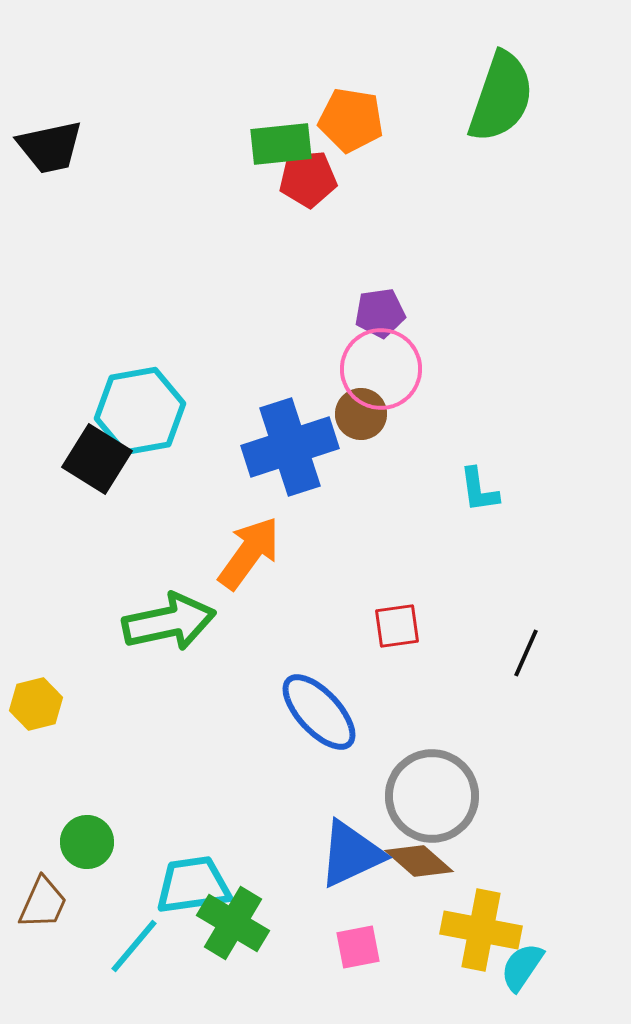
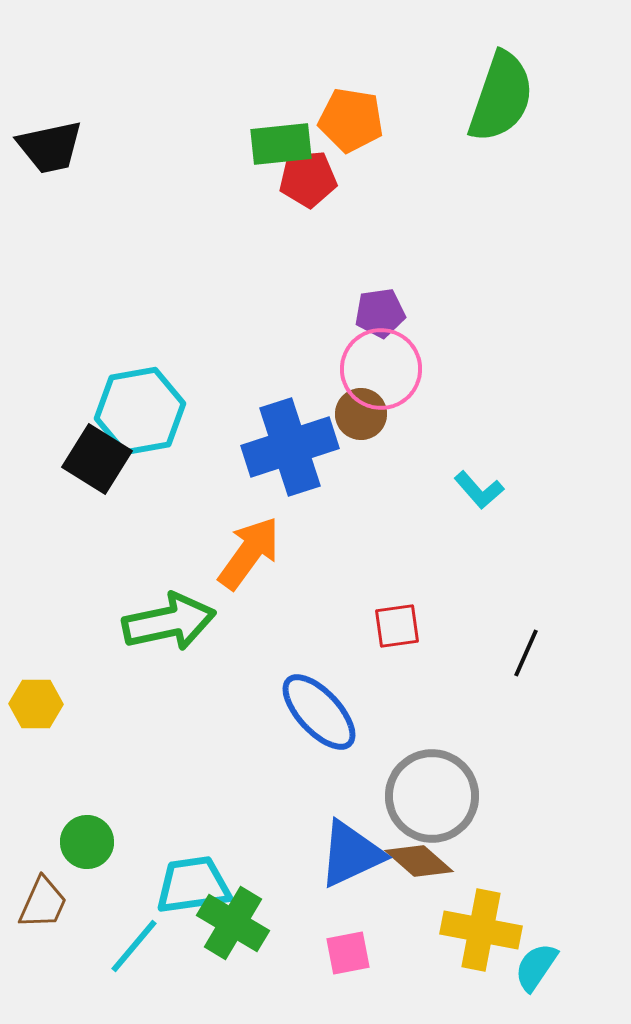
cyan L-shape: rotated 33 degrees counterclockwise
yellow hexagon: rotated 15 degrees clockwise
pink square: moved 10 px left, 6 px down
cyan semicircle: moved 14 px right
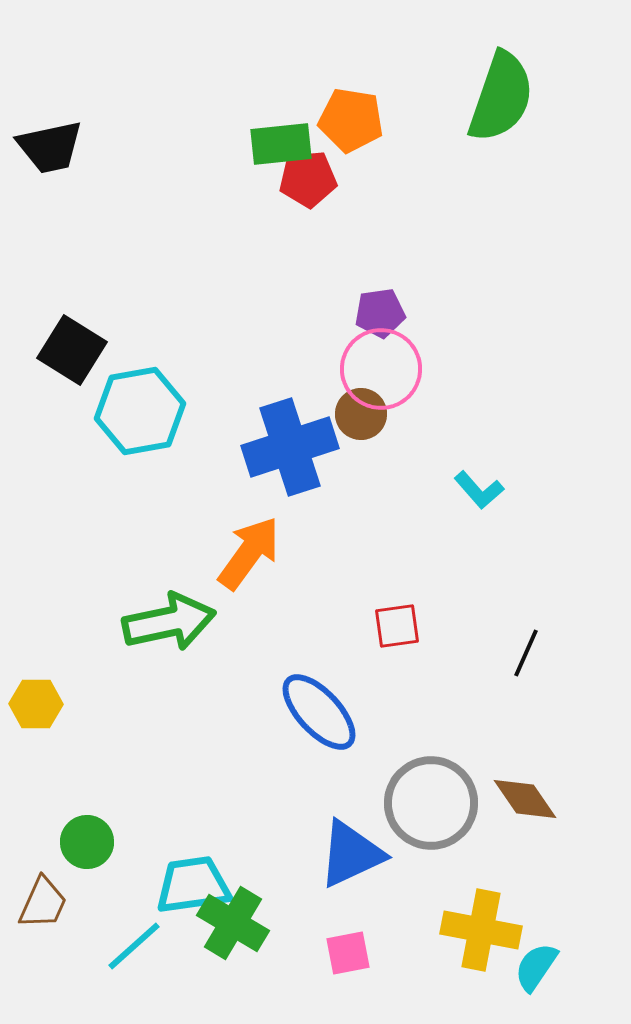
black square: moved 25 px left, 109 px up
gray circle: moved 1 px left, 7 px down
brown diamond: moved 106 px right, 62 px up; rotated 14 degrees clockwise
cyan line: rotated 8 degrees clockwise
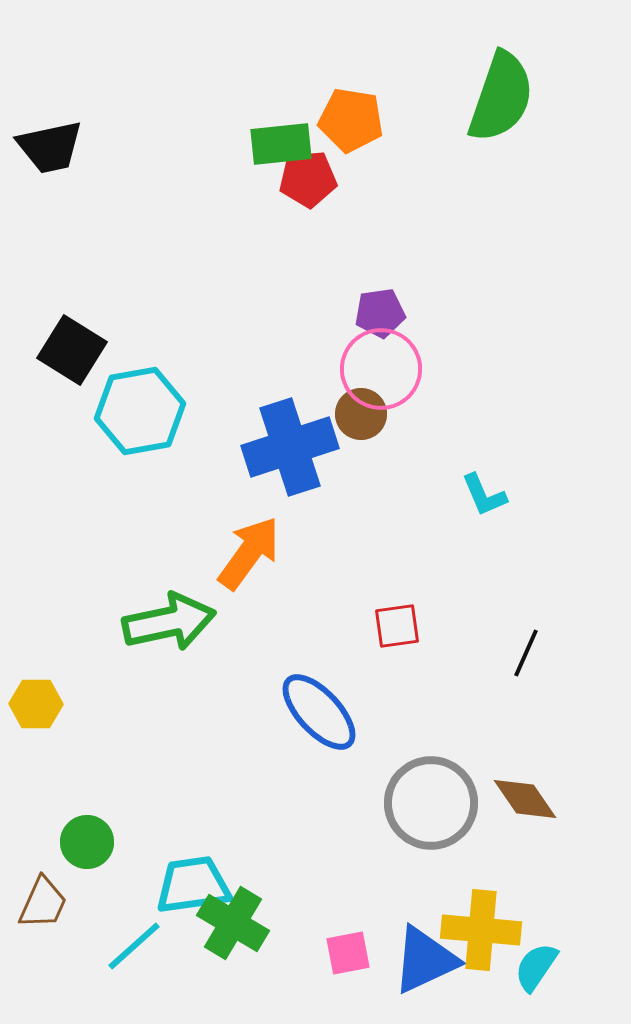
cyan L-shape: moved 5 px right, 5 px down; rotated 18 degrees clockwise
blue triangle: moved 74 px right, 106 px down
yellow cross: rotated 6 degrees counterclockwise
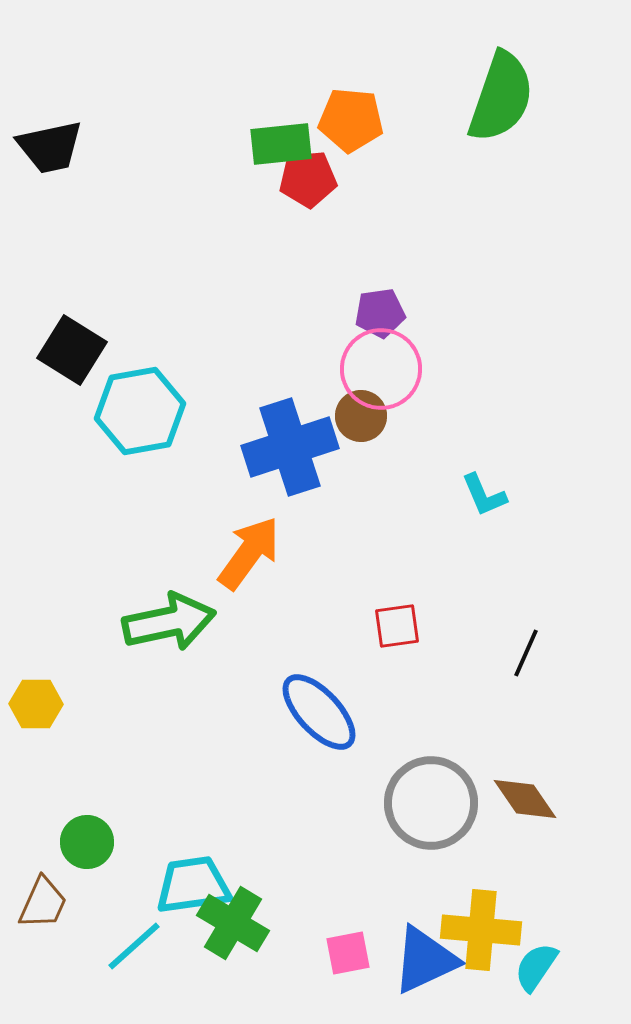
orange pentagon: rotated 4 degrees counterclockwise
brown circle: moved 2 px down
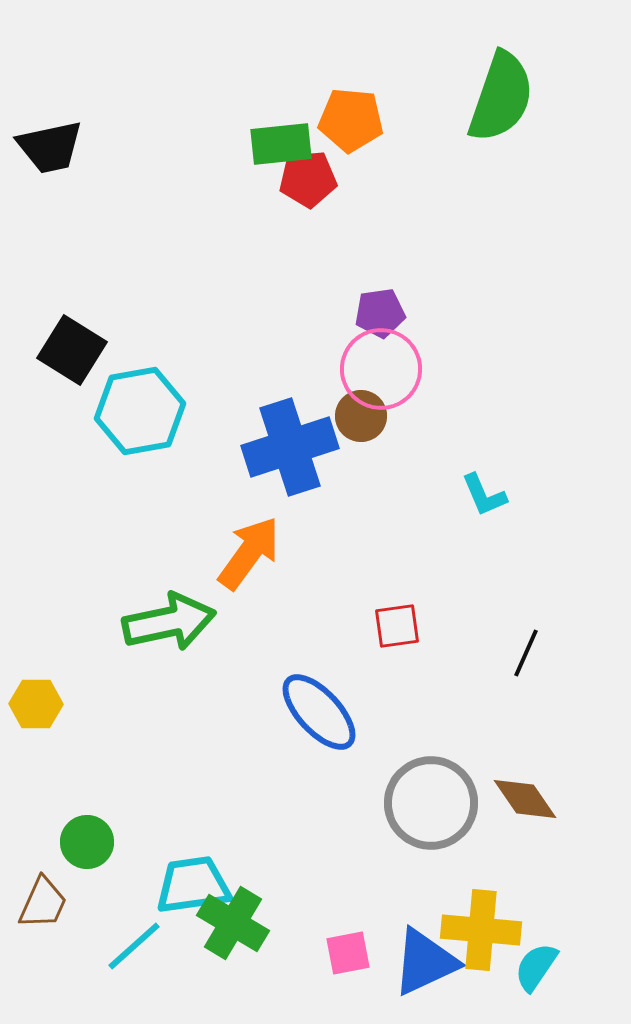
blue triangle: moved 2 px down
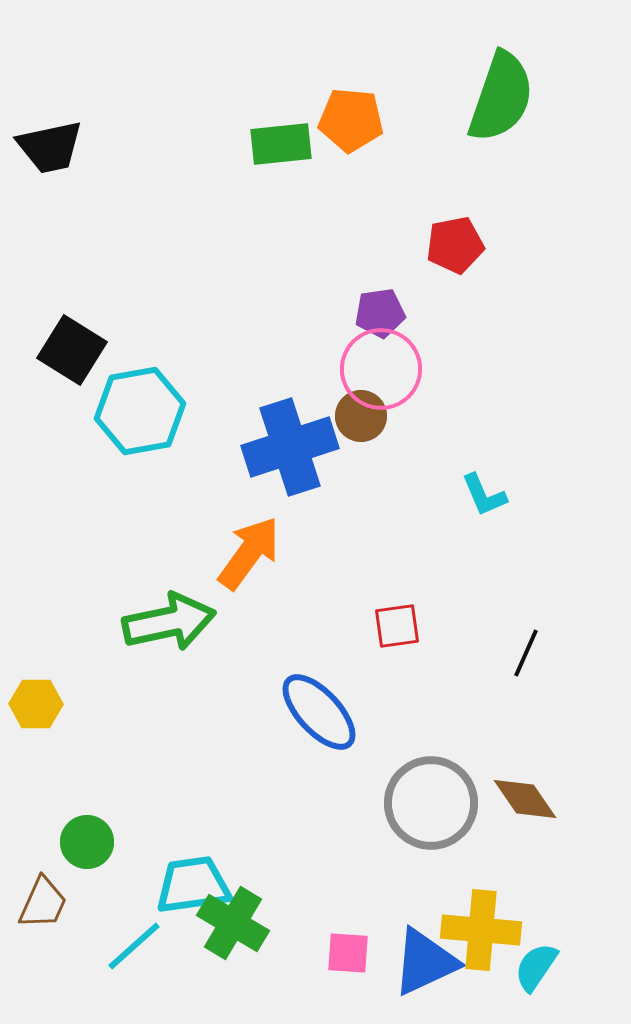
red pentagon: moved 147 px right, 66 px down; rotated 6 degrees counterclockwise
pink square: rotated 15 degrees clockwise
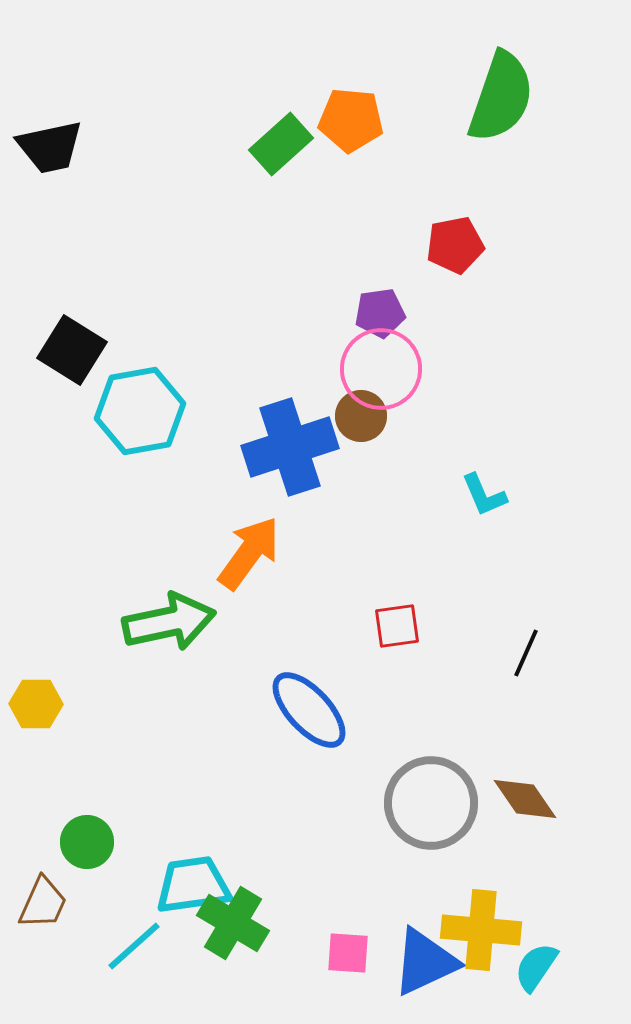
green rectangle: rotated 36 degrees counterclockwise
blue ellipse: moved 10 px left, 2 px up
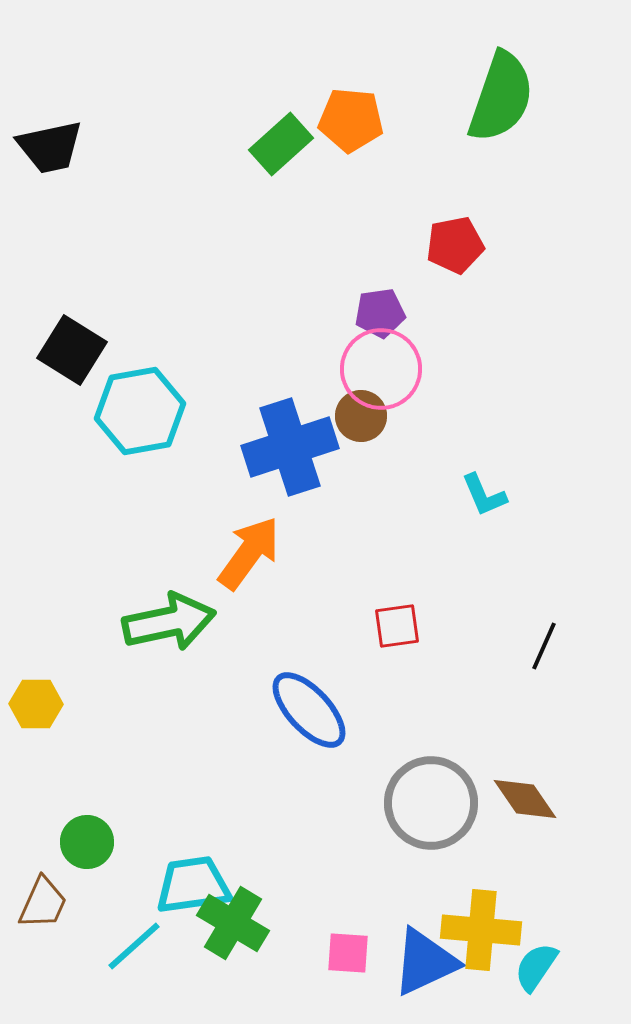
black line: moved 18 px right, 7 px up
